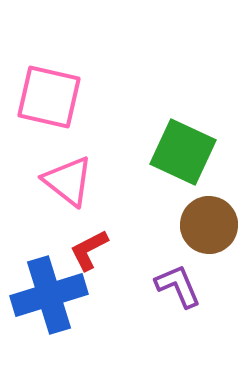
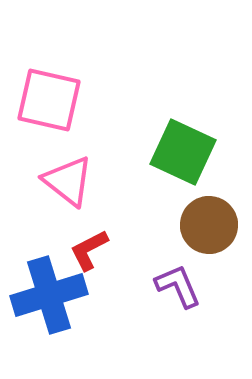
pink square: moved 3 px down
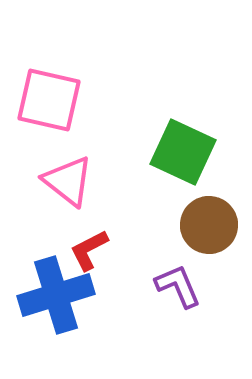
blue cross: moved 7 px right
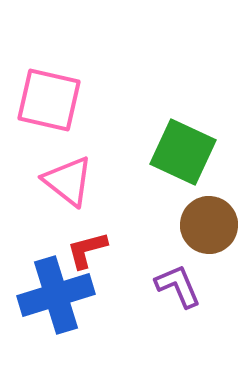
red L-shape: moved 2 px left; rotated 12 degrees clockwise
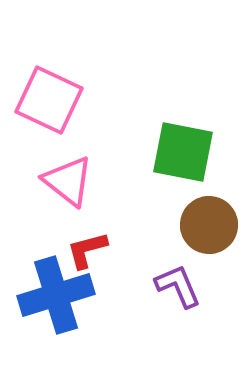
pink square: rotated 12 degrees clockwise
green square: rotated 14 degrees counterclockwise
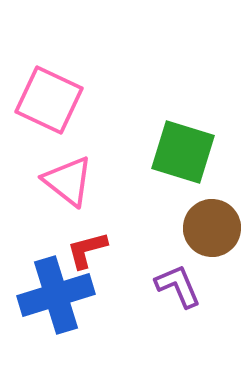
green square: rotated 6 degrees clockwise
brown circle: moved 3 px right, 3 px down
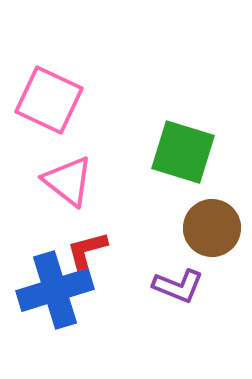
purple L-shape: rotated 135 degrees clockwise
blue cross: moved 1 px left, 5 px up
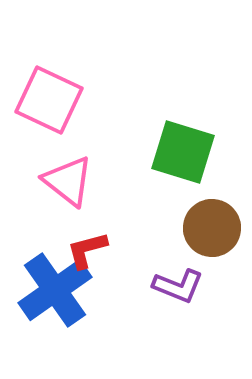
blue cross: rotated 18 degrees counterclockwise
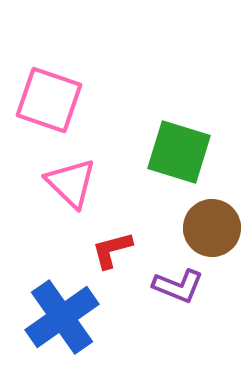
pink square: rotated 6 degrees counterclockwise
green square: moved 4 px left
pink triangle: moved 3 px right, 2 px down; rotated 6 degrees clockwise
red L-shape: moved 25 px right
blue cross: moved 7 px right, 27 px down
